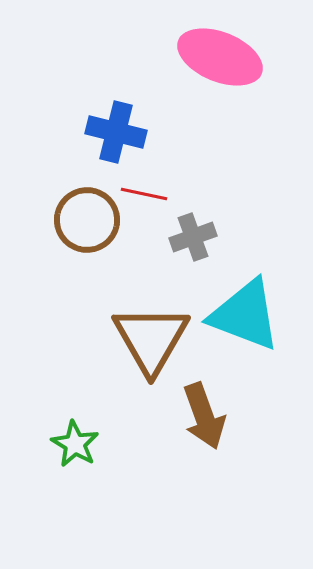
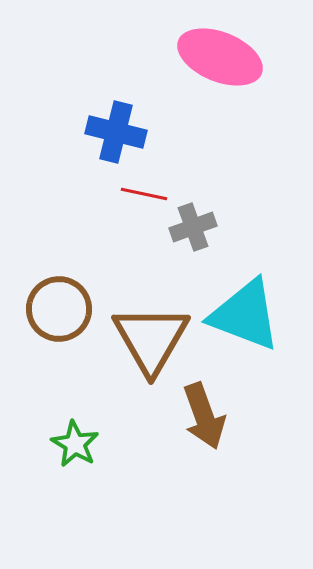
brown circle: moved 28 px left, 89 px down
gray cross: moved 10 px up
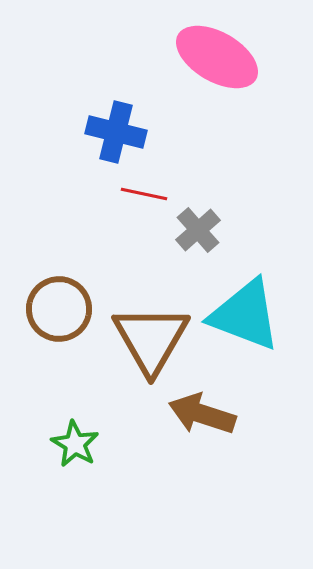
pink ellipse: moved 3 px left; rotated 8 degrees clockwise
gray cross: moved 5 px right, 3 px down; rotated 21 degrees counterclockwise
brown arrow: moved 2 px left, 2 px up; rotated 128 degrees clockwise
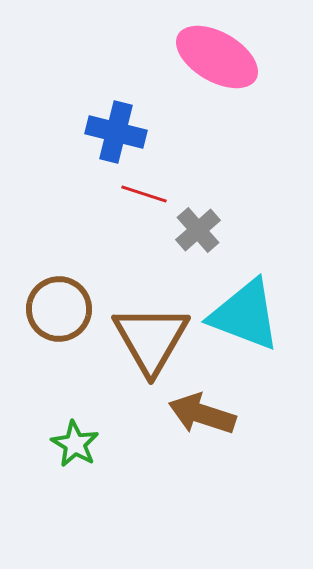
red line: rotated 6 degrees clockwise
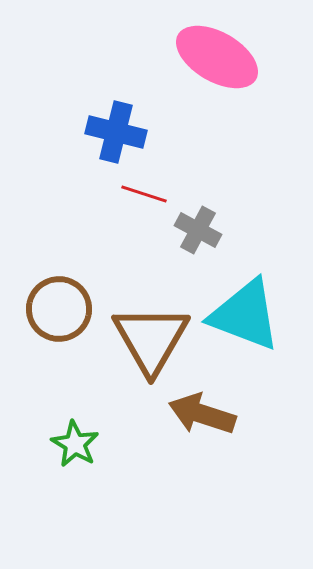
gray cross: rotated 21 degrees counterclockwise
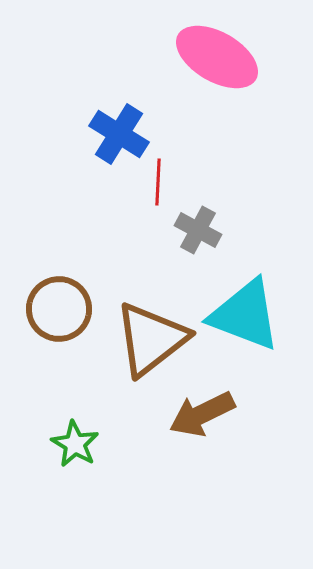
blue cross: moved 3 px right, 2 px down; rotated 18 degrees clockwise
red line: moved 14 px right, 12 px up; rotated 75 degrees clockwise
brown triangle: rotated 22 degrees clockwise
brown arrow: rotated 44 degrees counterclockwise
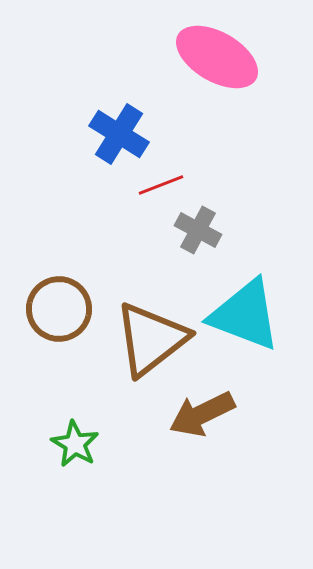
red line: moved 3 px right, 3 px down; rotated 66 degrees clockwise
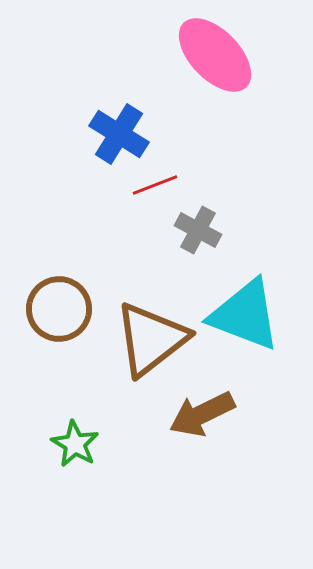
pink ellipse: moved 2 px left, 2 px up; rotated 16 degrees clockwise
red line: moved 6 px left
